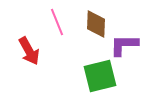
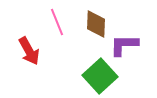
green square: rotated 28 degrees counterclockwise
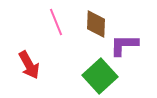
pink line: moved 1 px left
red arrow: moved 14 px down
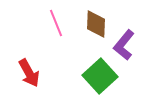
pink line: moved 1 px down
purple L-shape: rotated 52 degrees counterclockwise
red arrow: moved 8 px down
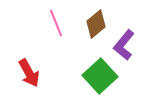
brown diamond: rotated 48 degrees clockwise
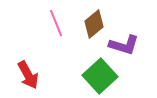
brown diamond: moved 2 px left
purple L-shape: rotated 112 degrees counterclockwise
red arrow: moved 1 px left, 2 px down
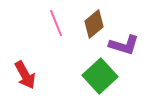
red arrow: moved 3 px left
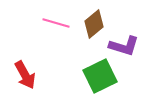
pink line: rotated 52 degrees counterclockwise
purple L-shape: moved 1 px down
green square: rotated 16 degrees clockwise
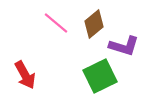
pink line: rotated 24 degrees clockwise
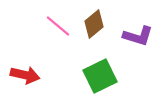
pink line: moved 2 px right, 3 px down
purple L-shape: moved 14 px right, 10 px up
red arrow: rotated 48 degrees counterclockwise
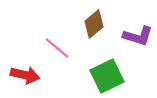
pink line: moved 1 px left, 22 px down
green square: moved 7 px right
